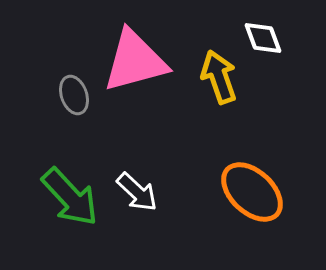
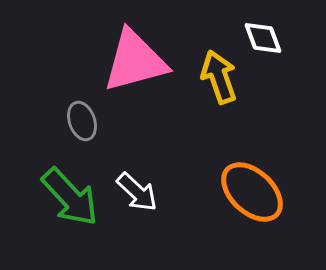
gray ellipse: moved 8 px right, 26 px down
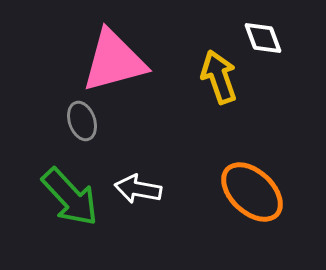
pink triangle: moved 21 px left
white arrow: moved 1 px right, 3 px up; rotated 147 degrees clockwise
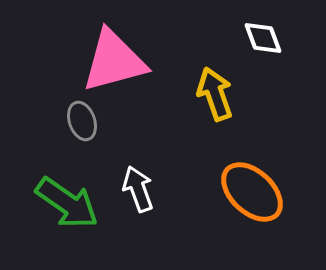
yellow arrow: moved 4 px left, 17 px down
white arrow: rotated 60 degrees clockwise
green arrow: moved 3 px left, 6 px down; rotated 12 degrees counterclockwise
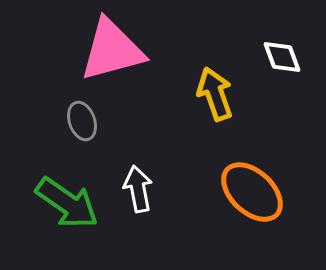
white diamond: moved 19 px right, 19 px down
pink triangle: moved 2 px left, 11 px up
white arrow: rotated 9 degrees clockwise
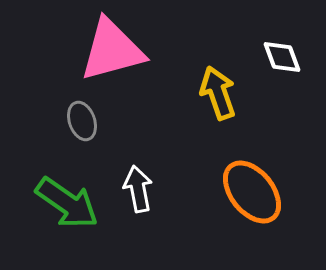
yellow arrow: moved 3 px right, 1 px up
orange ellipse: rotated 8 degrees clockwise
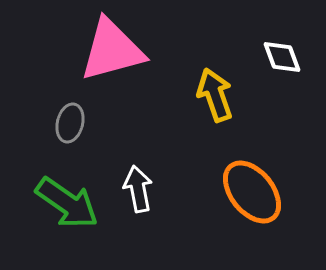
yellow arrow: moved 3 px left, 2 px down
gray ellipse: moved 12 px left, 2 px down; rotated 33 degrees clockwise
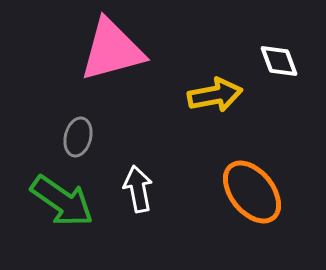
white diamond: moved 3 px left, 4 px down
yellow arrow: rotated 98 degrees clockwise
gray ellipse: moved 8 px right, 14 px down
green arrow: moved 5 px left, 2 px up
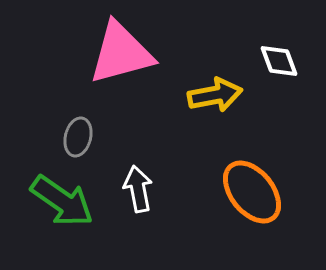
pink triangle: moved 9 px right, 3 px down
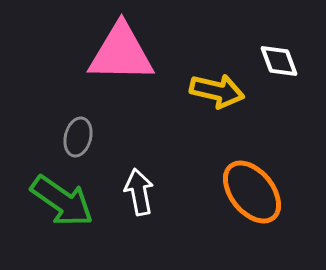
pink triangle: rotated 16 degrees clockwise
yellow arrow: moved 2 px right, 4 px up; rotated 24 degrees clockwise
white arrow: moved 1 px right, 3 px down
